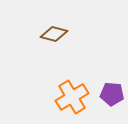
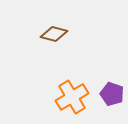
purple pentagon: rotated 15 degrees clockwise
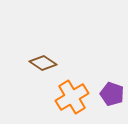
brown diamond: moved 11 px left, 29 px down; rotated 20 degrees clockwise
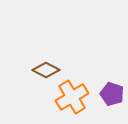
brown diamond: moved 3 px right, 7 px down; rotated 8 degrees counterclockwise
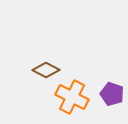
orange cross: rotated 32 degrees counterclockwise
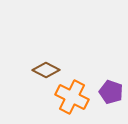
purple pentagon: moved 1 px left, 2 px up
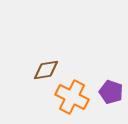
brown diamond: rotated 36 degrees counterclockwise
